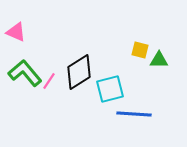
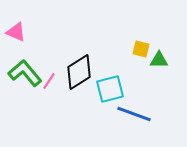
yellow square: moved 1 px right, 1 px up
blue line: rotated 16 degrees clockwise
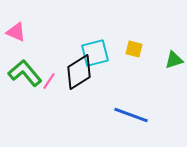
yellow square: moved 7 px left
green triangle: moved 15 px right; rotated 18 degrees counterclockwise
cyan square: moved 15 px left, 36 px up
blue line: moved 3 px left, 1 px down
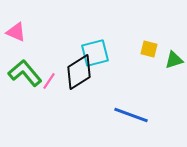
yellow square: moved 15 px right
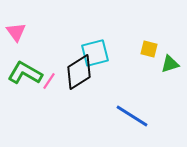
pink triangle: rotated 30 degrees clockwise
green triangle: moved 4 px left, 4 px down
green L-shape: rotated 20 degrees counterclockwise
blue line: moved 1 px right, 1 px down; rotated 12 degrees clockwise
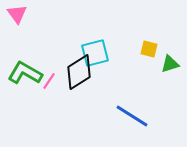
pink triangle: moved 1 px right, 18 px up
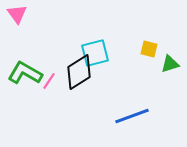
blue line: rotated 52 degrees counterclockwise
